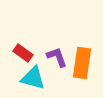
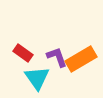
orange rectangle: moved 1 px left, 4 px up; rotated 52 degrees clockwise
cyan triangle: moved 4 px right; rotated 40 degrees clockwise
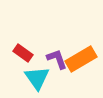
purple L-shape: moved 2 px down
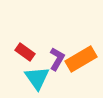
red rectangle: moved 2 px right, 1 px up
purple L-shape: rotated 50 degrees clockwise
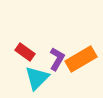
cyan triangle: rotated 20 degrees clockwise
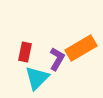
red rectangle: rotated 66 degrees clockwise
orange rectangle: moved 11 px up
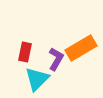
purple L-shape: moved 1 px left
cyan triangle: moved 1 px down
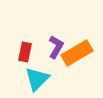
orange rectangle: moved 4 px left, 5 px down
purple L-shape: moved 12 px up
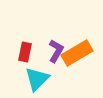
purple L-shape: moved 4 px down
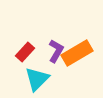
red rectangle: rotated 30 degrees clockwise
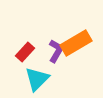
orange rectangle: moved 1 px left, 10 px up
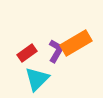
red rectangle: moved 2 px right, 1 px down; rotated 12 degrees clockwise
